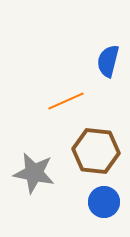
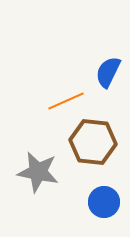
blue semicircle: moved 11 px down; rotated 12 degrees clockwise
brown hexagon: moved 3 px left, 9 px up
gray star: moved 4 px right, 1 px up
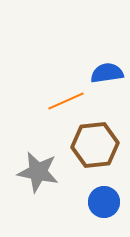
blue semicircle: moved 1 px left, 1 px down; rotated 56 degrees clockwise
brown hexagon: moved 2 px right, 3 px down; rotated 12 degrees counterclockwise
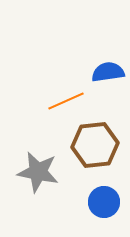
blue semicircle: moved 1 px right, 1 px up
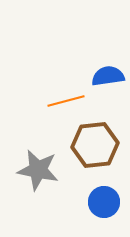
blue semicircle: moved 4 px down
orange line: rotated 9 degrees clockwise
gray star: moved 2 px up
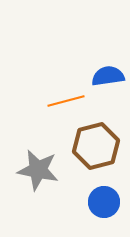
brown hexagon: moved 1 px right, 1 px down; rotated 9 degrees counterclockwise
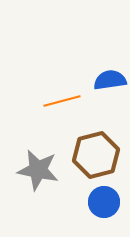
blue semicircle: moved 2 px right, 4 px down
orange line: moved 4 px left
brown hexagon: moved 9 px down
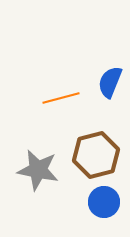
blue semicircle: moved 2 px down; rotated 60 degrees counterclockwise
orange line: moved 1 px left, 3 px up
